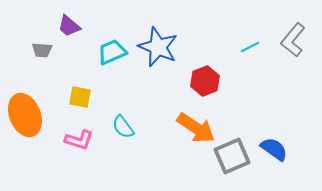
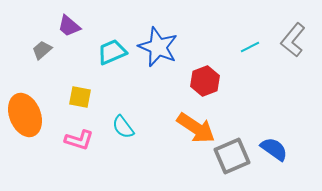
gray trapezoid: rotated 135 degrees clockwise
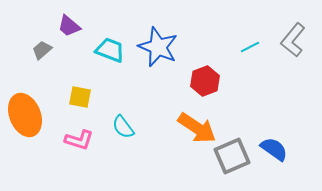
cyan trapezoid: moved 2 px left, 2 px up; rotated 44 degrees clockwise
orange arrow: moved 1 px right
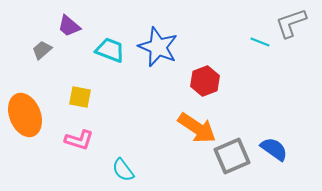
gray L-shape: moved 2 px left, 17 px up; rotated 32 degrees clockwise
cyan line: moved 10 px right, 5 px up; rotated 48 degrees clockwise
cyan semicircle: moved 43 px down
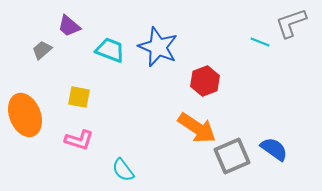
yellow square: moved 1 px left
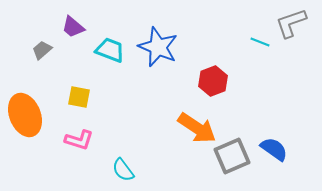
purple trapezoid: moved 4 px right, 1 px down
red hexagon: moved 8 px right
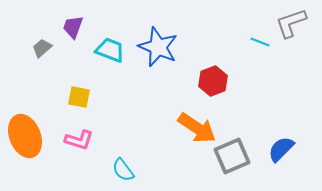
purple trapezoid: rotated 70 degrees clockwise
gray trapezoid: moved 2 px up
orange ellipse: moved 21 px down
blue semicircle: moved 7 px right; rotated 80 degrees counterclockwise
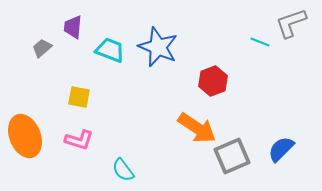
purple trapezoid: rotated 15 degrees counterclockwise
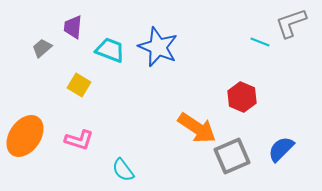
red hexagon: moved 29 px right, 16 px down; rotated 16 degrees counterclockwise
yellow square: moved 12 px up; rotated 20 degrees clockwise
orange ellipse: rotated 57 degrees clockwise
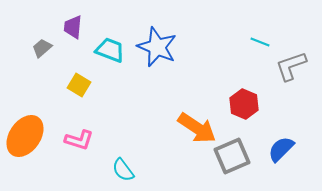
gray L-shape: moved 43 px down
blue star: moved 1 px left
red hexagon: moved 2 px right, 7 px down
